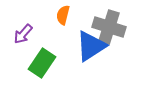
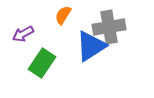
orange semicircle: rotated 18 degrees clockwise
gray cross: rotated 28 degrees counterclockwise
purple arrow: rotated 20 degrees clockwise
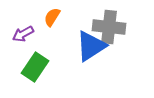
orange semicircle: moved 11 px left, 2 px down
gray cross: rotated 16 degrees clockwise
green rectangle: moved 7 px left, 4 px down
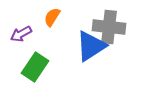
purple arrow: moved 2 px left
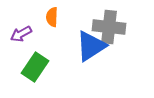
orange semicircle: rotated 30 degrees counterclockwise
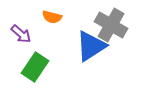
orange semicircle: rotated 78 degrees counterclockwise
gray cross: moved 2 px right, 2 px up; rotated 24 degrees clockwise
purple arrow: rotated 110 degrees counterclockwise
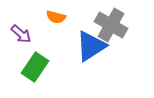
orange semicircle: moved 4 px right
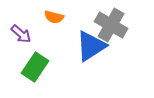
orange semicircle: moved 2 px left
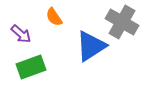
orange semicircle: rotated 42 degrees clockwise
gray cross: moved 11 px right, 3 px up
green rectangle: moved 4 px left; rotated 36 degrees clockwise
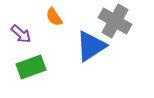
gray cross: moved 7 px left, 1 px up
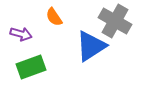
purple arrow: rotated 25 degrees counterclockwise
